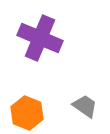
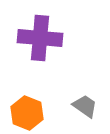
purple cross: rotated 18 degrees counterclockwise
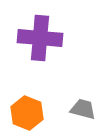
gray trapezoid: moved 2 px left, 3 px down; rotated 20 degrees counterclockwise
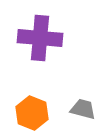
orange hexagon: moved 5 px right
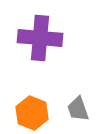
gray trapezoid: moved 5 px left; rotated 124 degrees counterclockwise
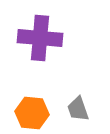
orange hexagon: rotated 16 degrees counterclockwise
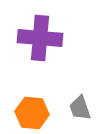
gray trapezoid: moved 2 px right, 1 px up
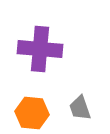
purple cross: moved 11 px down
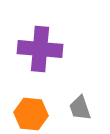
orange hexagon: moved 1 px left, 1 px down
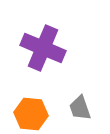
purple cross: moved 3 px right, 1 px up; rotated 18 degrees clockwise
